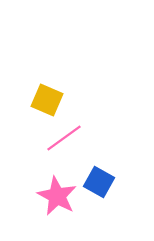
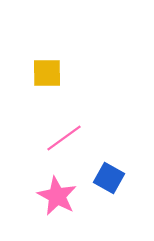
yellow square: moved 27 px up; rotated 24 degrees counterclockwise
blue square: moved 10 px right, 4 px up
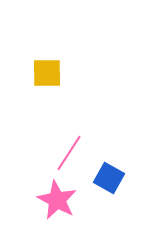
pink line: moved 5 px right, 15 px down; rotated 21 degrees counterclockwise
pink star: moved 4 px down
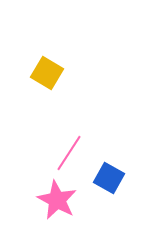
yellow square: rotated 32 degrees clockwise
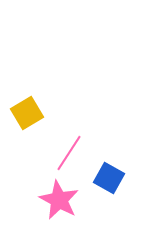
yellow square: moved 20 px left, 40 px down; rotated 28 degrees clockwise
pink star: moved 2 px right
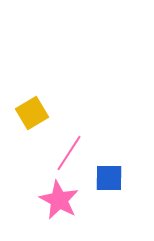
yellow square: moved 5 px right
blue square: rotated 28 degrees counterclockwise
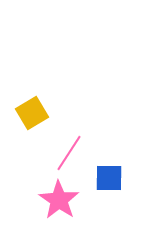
pink star: rotated 6 degrees clockwise
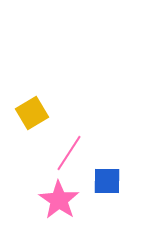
blue square: moved 2 px left, 3 px down
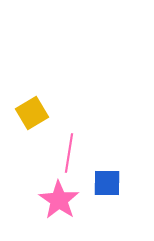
pink line: rotated 24 degrees counterclockwise
blue square: moved 2 px down
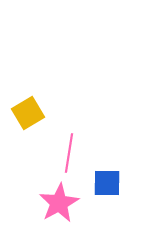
yellow square: moved 4 px left
pink star: moved 3 px down; rotated 9 degrees clockwise
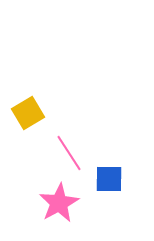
pink line: rotated 42 degrees counterclockwise
blue square: moved 2 px right, 4 px up
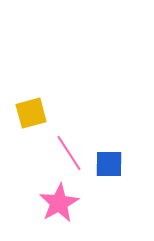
yellow square: moved 3 px right; rotated 16 degrees clockwise
blue square: moved 15 px up
